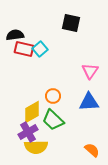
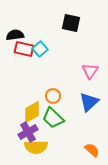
blue triangle: rotated 40 degrees counterclockwise
green trapezoid: moved 2 px up
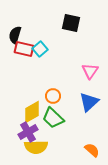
black semicircle: rotated 66 degrees counterclockwise
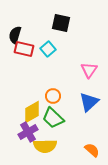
black square: moved 10 px left
cyan square: moved 8 px right
pink triangle: moved 1 px left, 1 px up
yellow semicircle: moved 9 px right, 1 px up
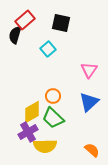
red rectangle: moved 1 px right, 29 px up; rotated 54 degrees counterclockwise
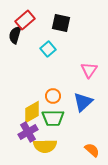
blue triangle: moved 6 px left
green trapezoid: rotated 45 degrees counterclockwise
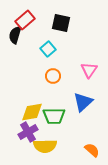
orange circle: moved 20 px up
yellow diamond: rotated 20 degrees clockwise
green trapezoid: moved 1 px right, 2 px up
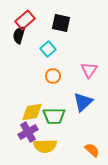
black semicircle: moved 4 px right
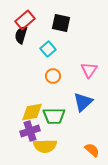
black semicircle: moved 2 px right
purple cross: moved 2 px right, 1 px up; rotated 12 degrees clockwise
